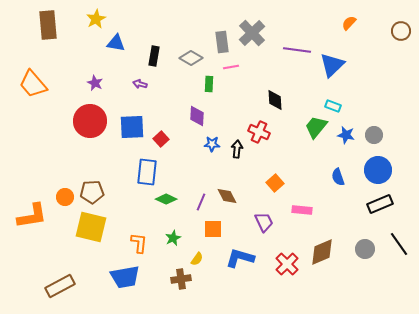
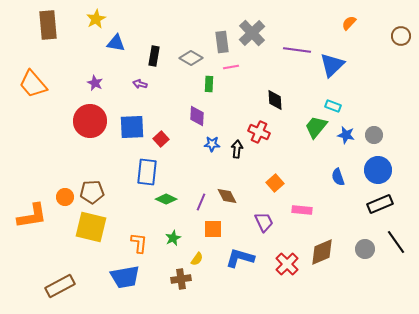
brown circle at (401, 31): moved 5 px down
black line at (399, 244): moved 3 px left, 2 px up
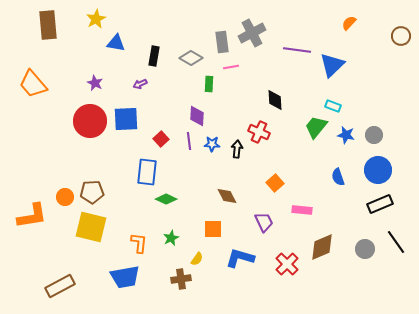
gray cross at (252, 33): rotated 16 degrees clockwise
purple arrow at (140, 84): rotated 40 degrees counterclockwise
blue square at (132, 127): moved 6 px left, 8 px up
purple line at (201, 202): moved 12 px left, 61 px up; rotated 30 degrees counterclockwise
green star at (173, 238): moved 2 px left
brown diamond at (322, 252): moved 5 px up
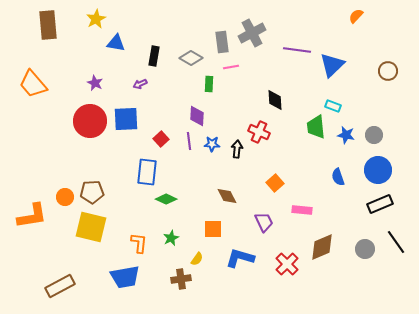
orange semicircle at (349, 23): moved 7 px right, 7 px up
brown circle at (401, 36): moved 13 px left, 35 px down
green trapezoid at (316, 127): rotated 45 degrees counterclockwise
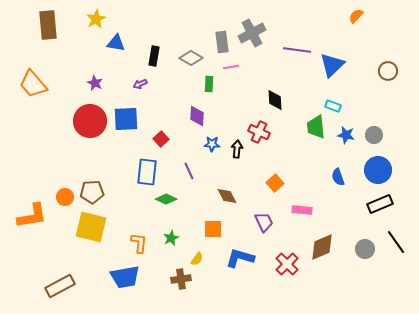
purple line at (189, 141): moved 30 px down; rotated 18 degrees counterclockwise
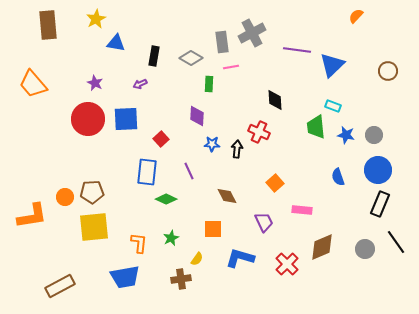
red circle at (90, 121): moved 2 px left, 2 px up
black rectangle at (380, 204): rotated 45 degrees counterclockwise
yellow square at (91, 227): moved 3 px right; rotated 20 degrees counterclockwise
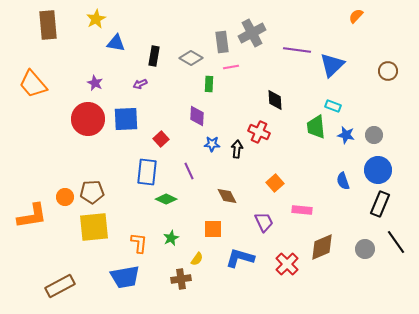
blue semicircle at (338, 177): moved 5 px right, 4 px down
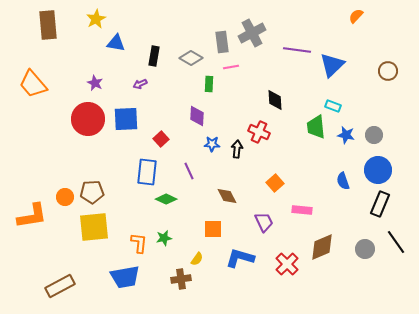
green star at (171, 238): moved 7 px left; rotated 14 degrees clockwise
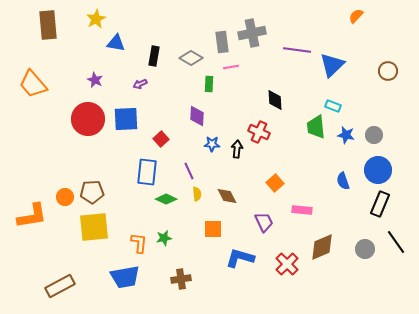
gray cross at (252, 33): rotated 16 degrees clockwise
purple star at (95, 83): moved 3 px up
yellow semicircle at (197, 259): moved 65 px up; rotated 40 degrees counterclockwise
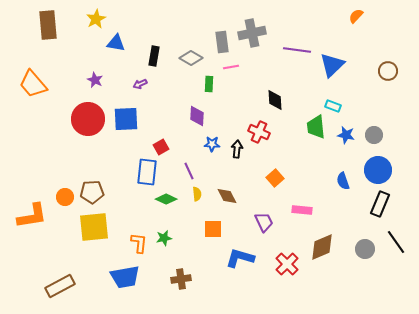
red square at (161, 139): moved 8 px down; rotated 14 degrees clockwise
orange square at (275, 183): moved 5 px up
